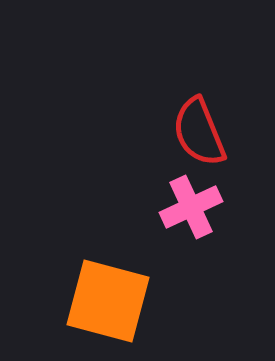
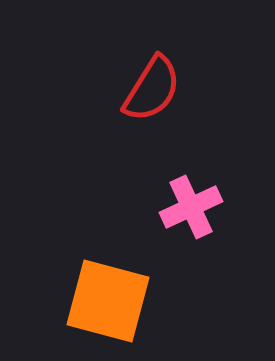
red semicircle: moved 47 px left, 43 px up; rotated 126 degrees counterclockwise
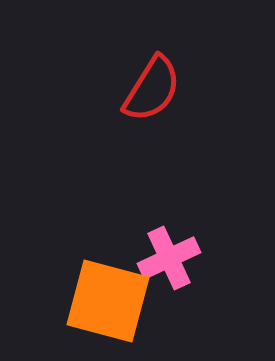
pink cross: moved 22 px left, 51 px down
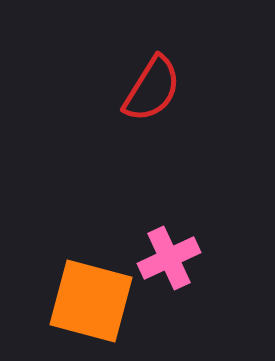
orange square: moved 17 px left
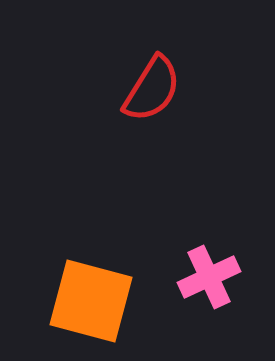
pink cross: moved 40 px right, 19 px down
